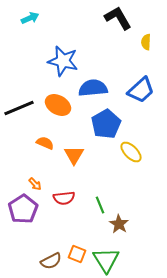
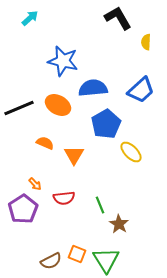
cyan arrow: rotated 18 degrees counterclockwise
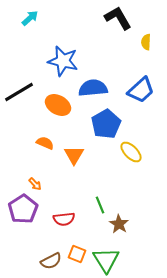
black line: moved 16 px up; rotated 8 degrees counterclockwise
red semicircle: moved 21 px down
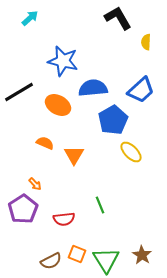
blue pentagon: moved 7 px right, 4 px up
brown star: moved 23 px right, 31 px down
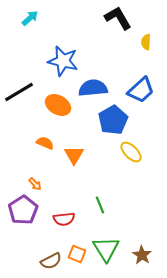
purple pentagon: moved 1 px down
green triangle: moved 11 px up
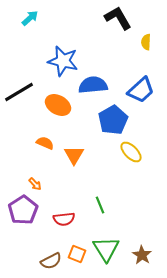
blue semicircle: moved 3 px up
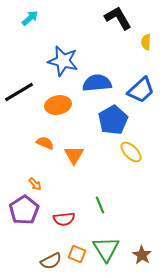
blue semicircle: moved 4 px right, 2 px up
orange ellipse: rotated 40 degrees counterclockwise
purple pentagon: moved 1 px right
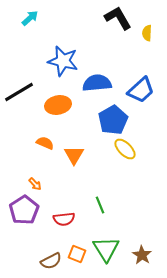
yellow semicircle: moved 1 px right, 9 px up
yellow ellipse: moved 6 px left, 3 px up
